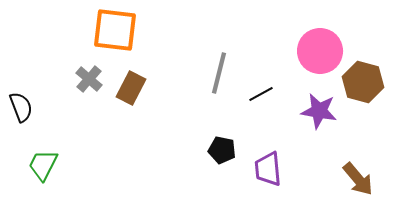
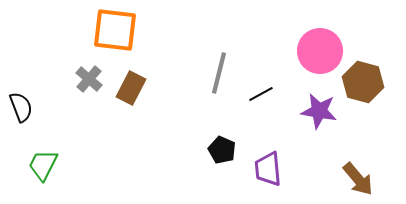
black pentagon: rotated 12 degrees clockwise
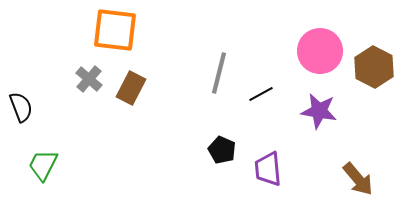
brown hexagon: moved 11 px right, 15 px up; rotated 12 degrees clockwise
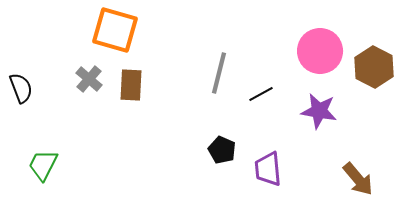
orange square: rotated 9 degrees clockwise
brown rectangle: moved 3 px up; rotated 24 degrees counterclockwise
black semicircle: moved 19 px up
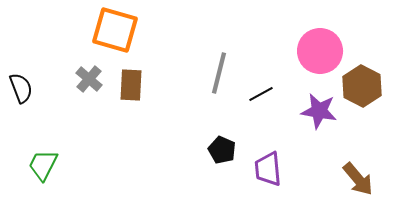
brown hexagon: moved 12 px left, 19 px down
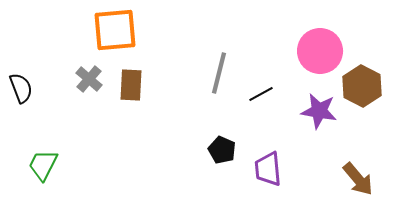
orange square: rotated 21 degrees counterclockwise
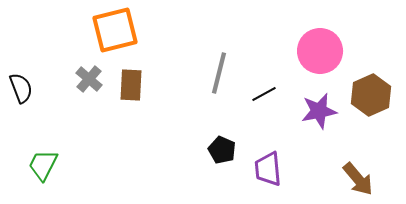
orange square: rotated 9 degrees counterclockwise
brown hexagon: moved 9 px right, 9 px down; rotated 9 degrees clockwise
black line: moved 3 px right
purple star: rotated 21 degrees counterclockwise
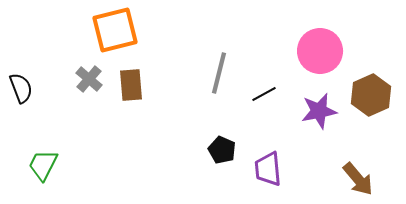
brown rectangle: rotated 8 degrees counterclockwise
